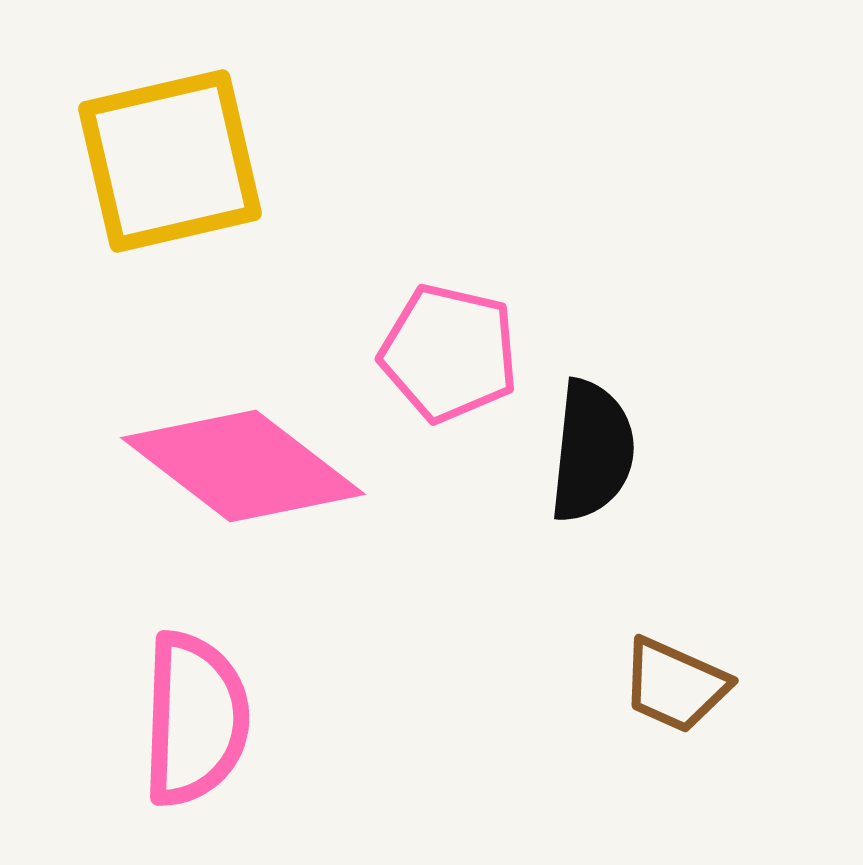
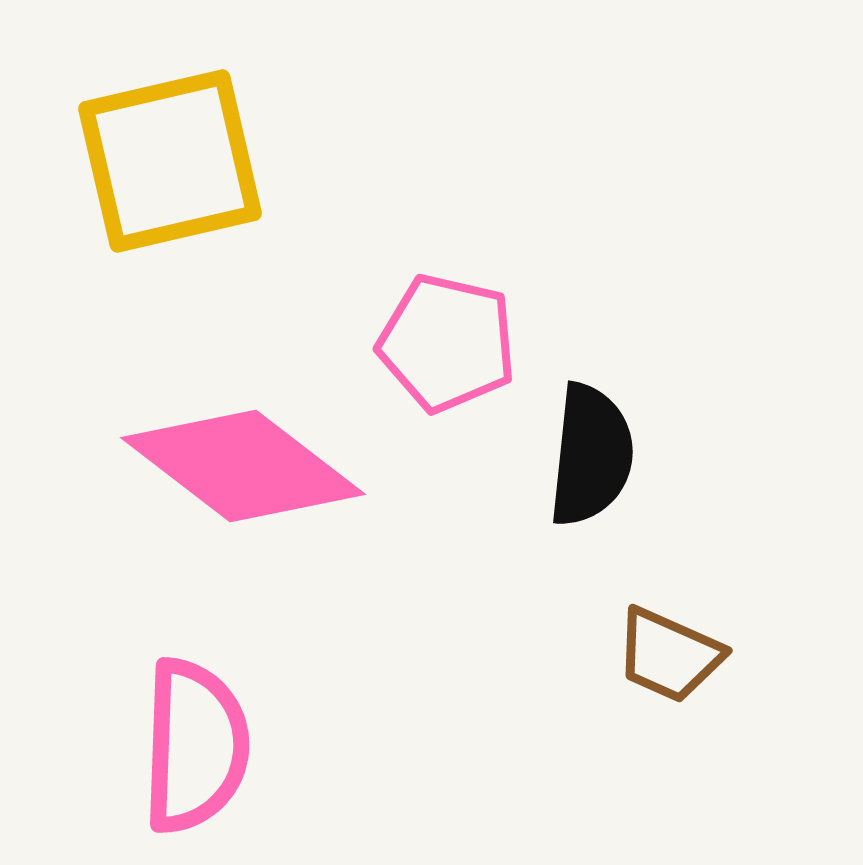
pink pentagon: moved 2 px left, 10 px up
black semicircle: moved 1 px left, 4 px down
brown trapezoid: moved 6 px left, 30 px up
pink semicircle: moved 27 px down
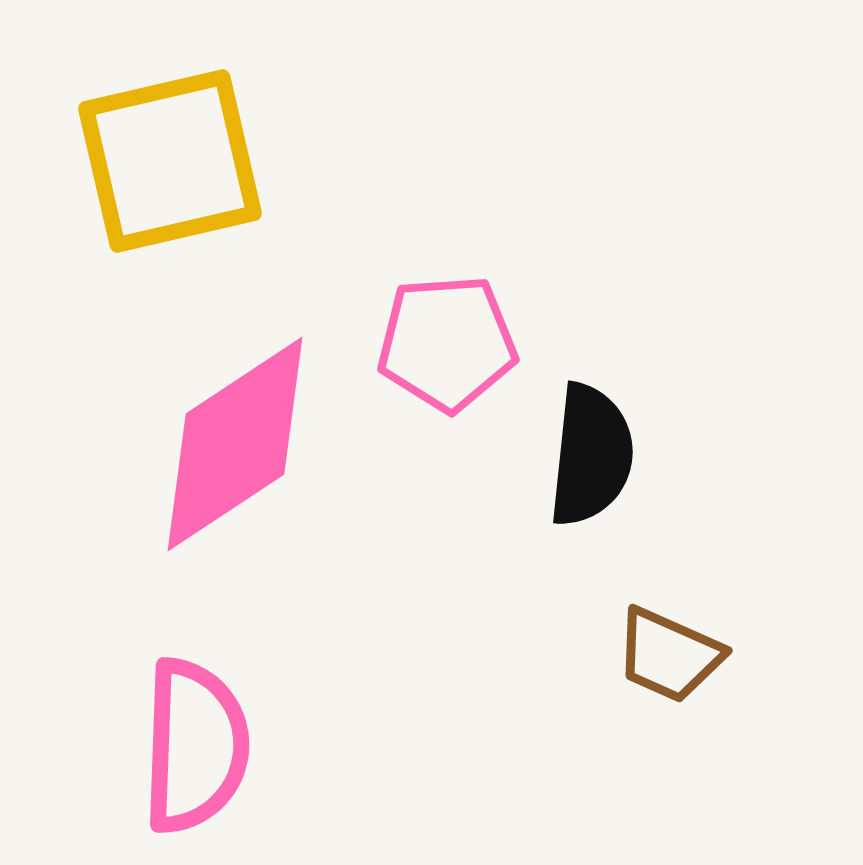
pink pentagon: rotated 17 degrees counterclockwise
pink diamond: moved 8 px left, 22 px up; rotated 71 degrees counterclockwise
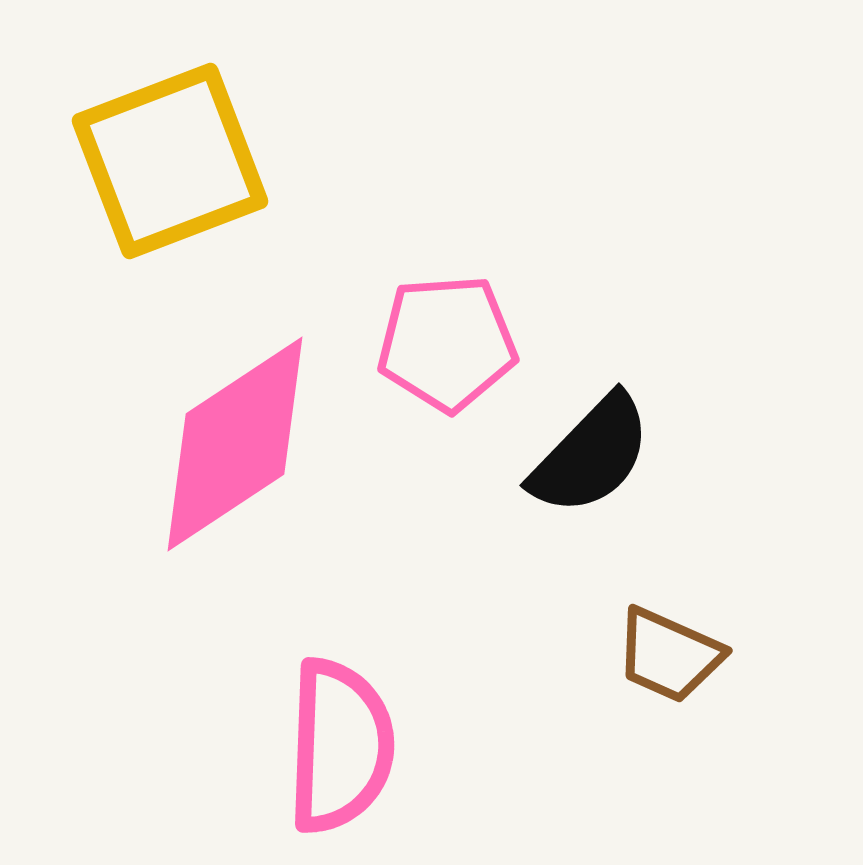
yellow square: rotated 8 degrees counterclockwise
black semicircle: rotated 38 degrees clockwise
pink semicircle: moved 145 px right
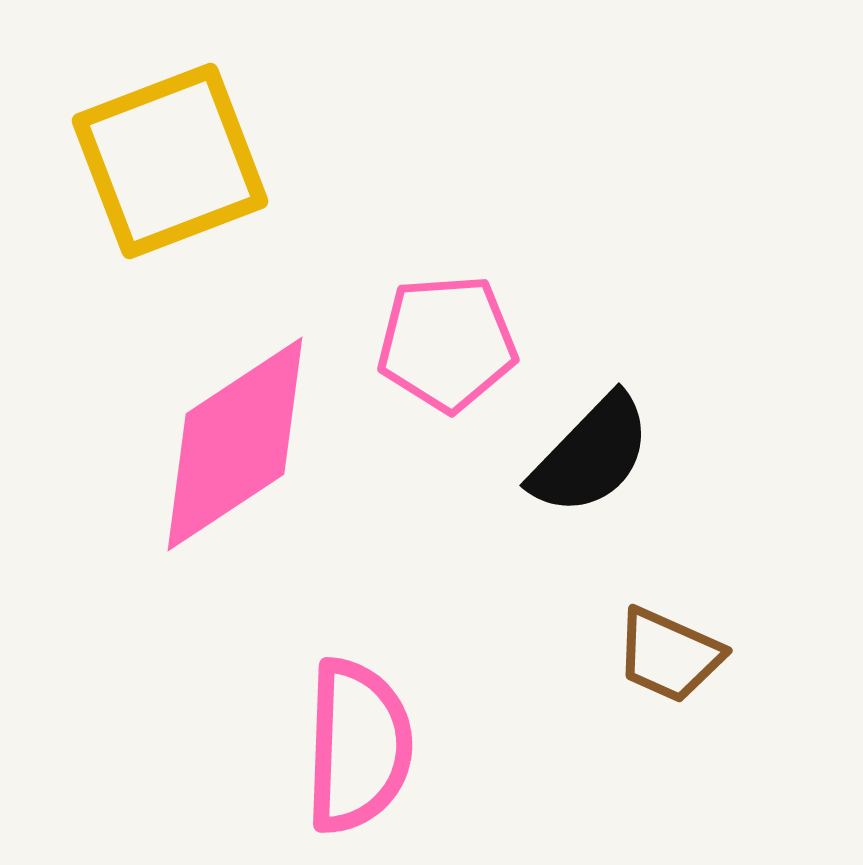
pink semicircle: moved 18 px right
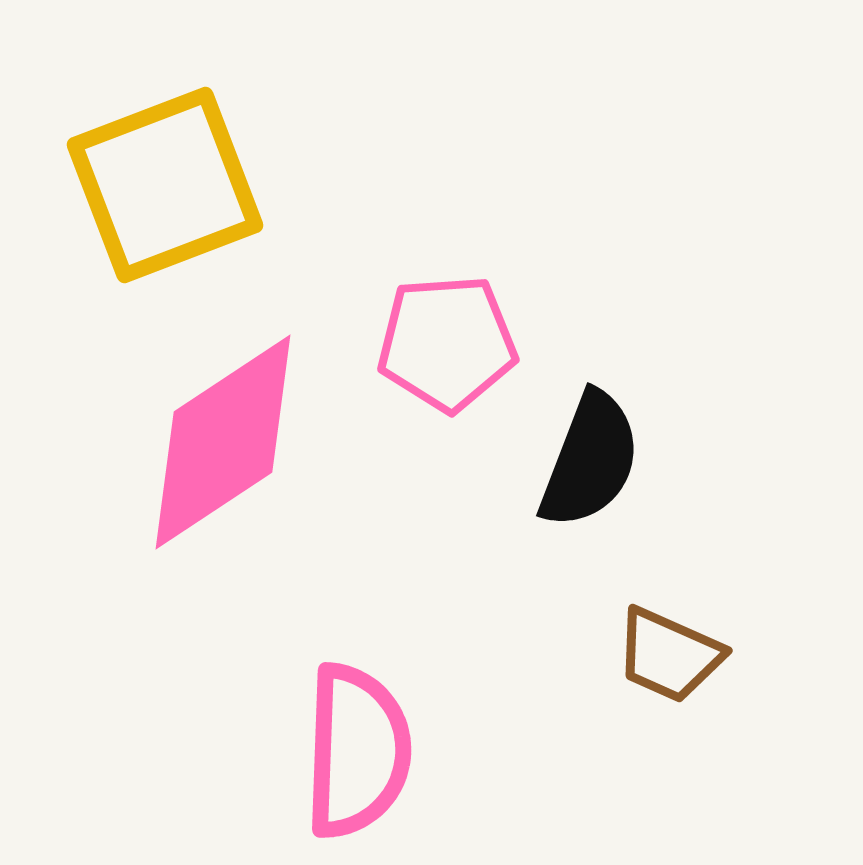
yellow square: moved 5 px left, 24 px down
pink diamond: moved 12 px left, 2 px up
black semicircle: moved 1 px left, 5 px down; rotated 23 degrees counterclockwise
pink semicircle: moved 1 px left, 5 px down
